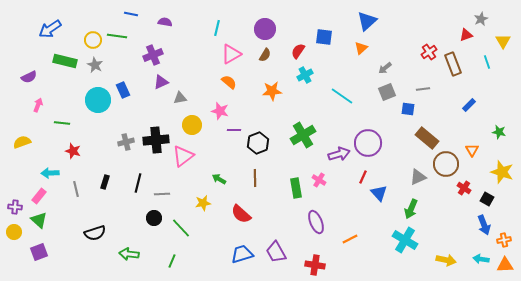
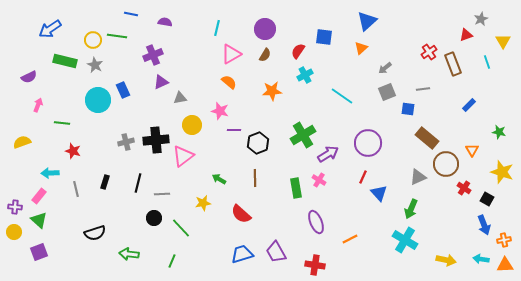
purple arrow at (339, 154): moved 11 px left; rotated 15 degrees counterclockwise
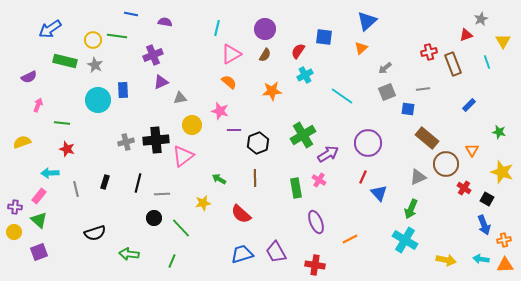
red cross at (429, 52): rotated 21 degrees clockwise
blue rectangle at (123, 90): rotated 21 degrees clockwise
red star at (73, 151): moved 6 px left, 2 px up
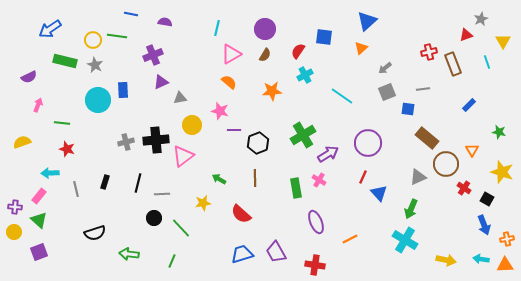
orange cross at (504, 240): moved 3 px right, 1 px up
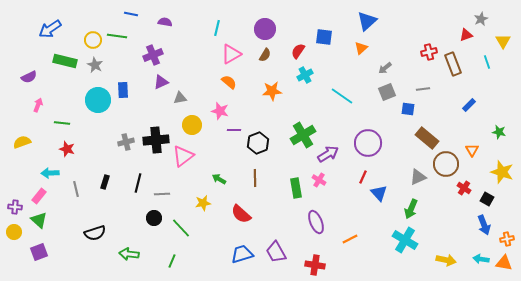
orange triangle at (505, 265): moved 1 px left, 2 px up; rotated 12 degrees clockwise
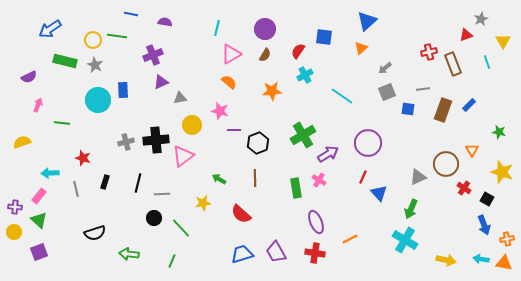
brown rectangle at (427, 138): moved 16 px right, 28 px up; rotated 70 degrees clockwise
red star at (67, 149): moved 16 px right, 9 px down
red cross at (315, 265): moved 12 px up
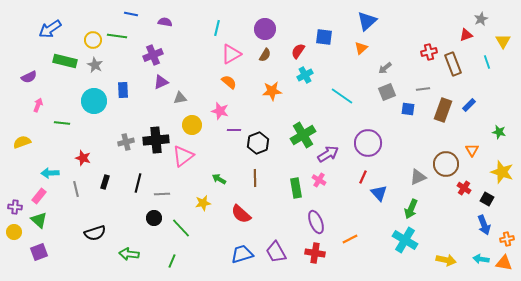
cyan circle at (98, 100): moved 4 px left, 1 px down
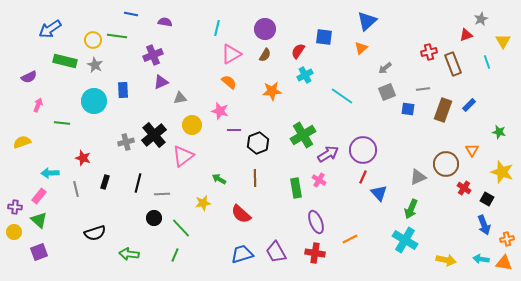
black cross at (156, 140): moved 2 px left, 5 px up; rotated 35 degrees counterclockwise
purple circle at (368, 143): moved 5 px left, 7 px down
green line at (172, 261): moved 3 px right, 6 px up
